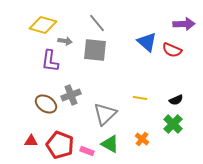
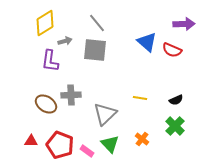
yellow diamond: moved 2 px right, 2 px up; rotated 48 degrees counterclockwise
gray arrow: rotated 24 degrees counterclockwise
gray cross: rotated 18 degrees clockwise
green cross: moved 2 px right, 2 px down
green triangle: rotated 18 degrees clockwise
pink rectangle: rotated 16 degrees clockwise
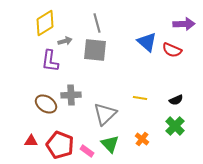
gray line: rotated 24 degrees clockwise
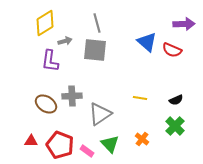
gray cross: moved 1 px right, 1 px down
gray triangle: moved 5 px left; rotated 10 degrees clockwise
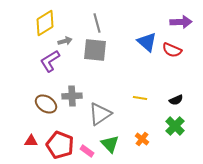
purple arrow: moved 3 px left, 2 px up
purple L-shape: rotated 50 degrees clockwise
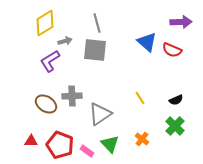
yellow line: rotated 48 degrees clockwise
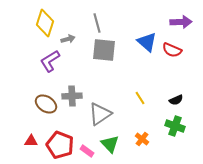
yellow diamond: rotated 40 degrees counterclockwise
gray arrow: moved 3 px right, 2 px up
gray square: moved 9 px right
green cross: rotated 24 degrees counterclockwise
